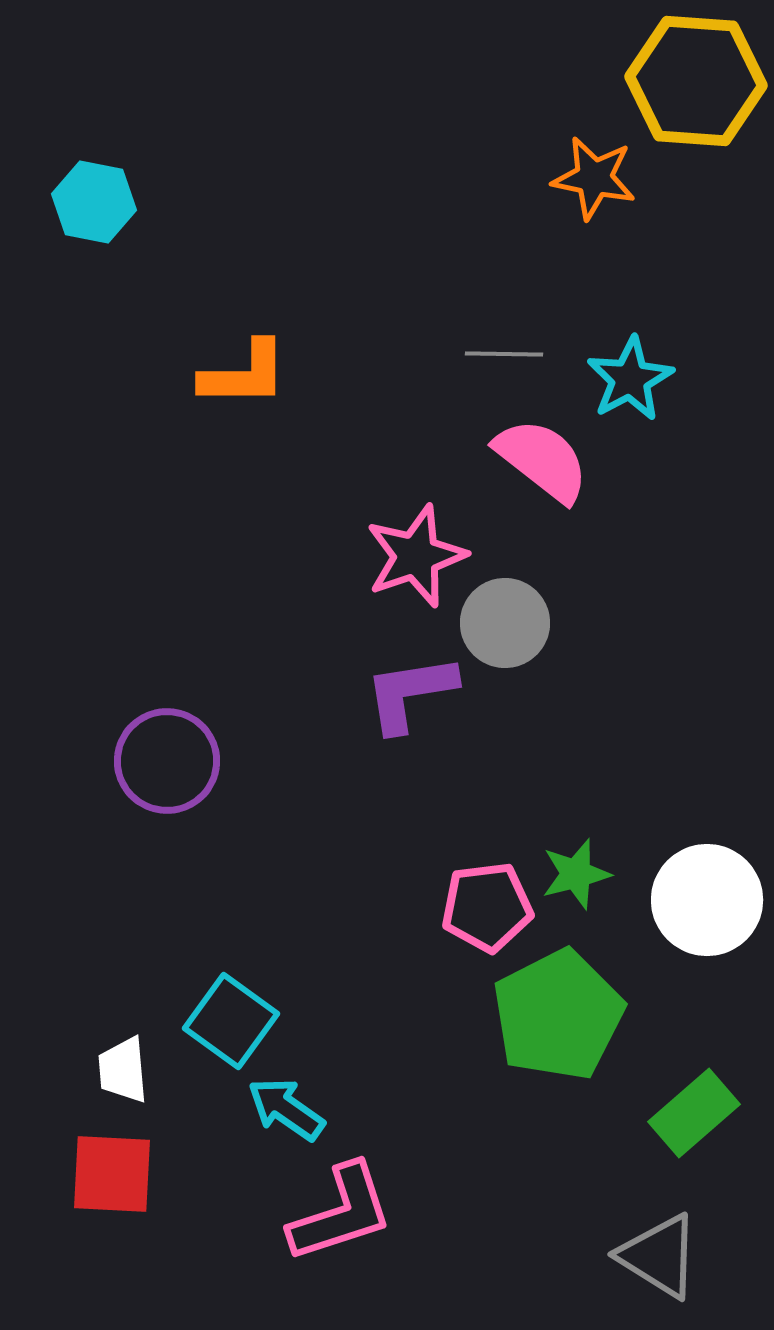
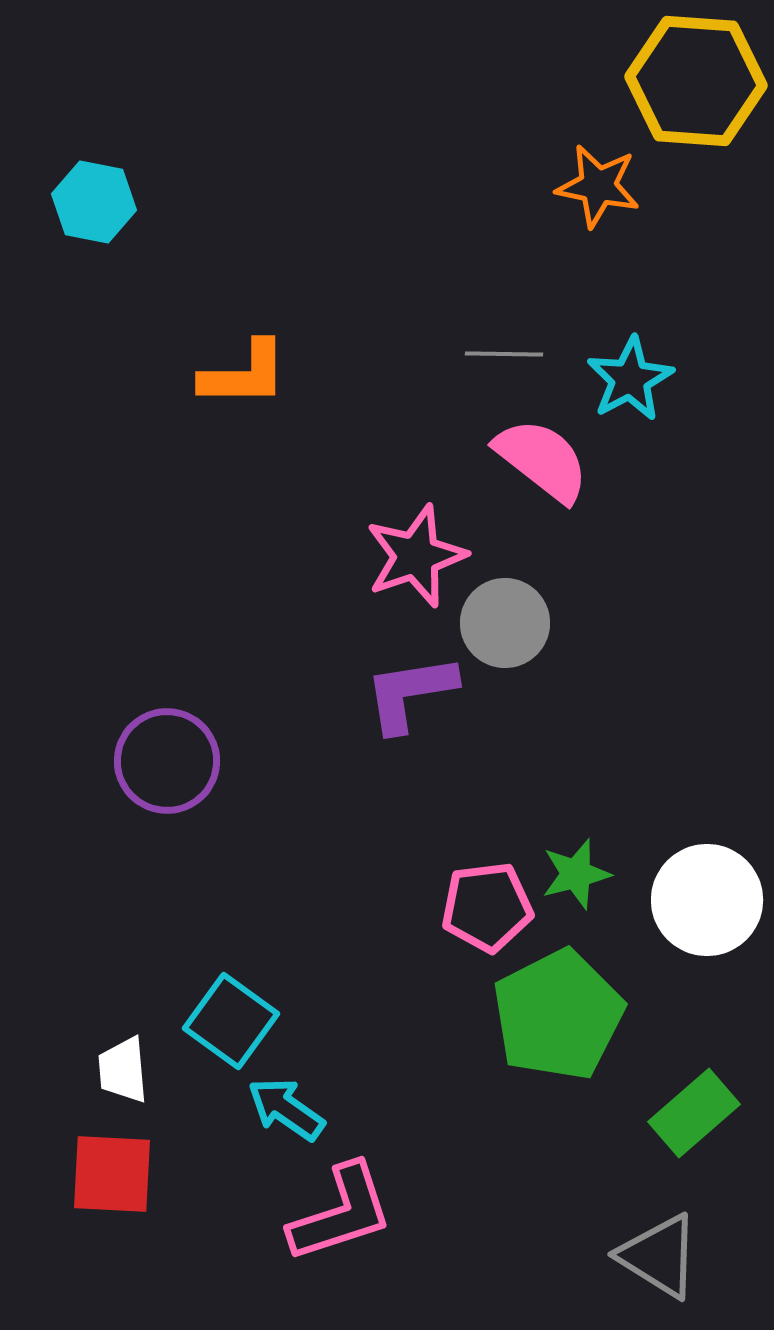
orange star: moved 4 px right, 8 px down
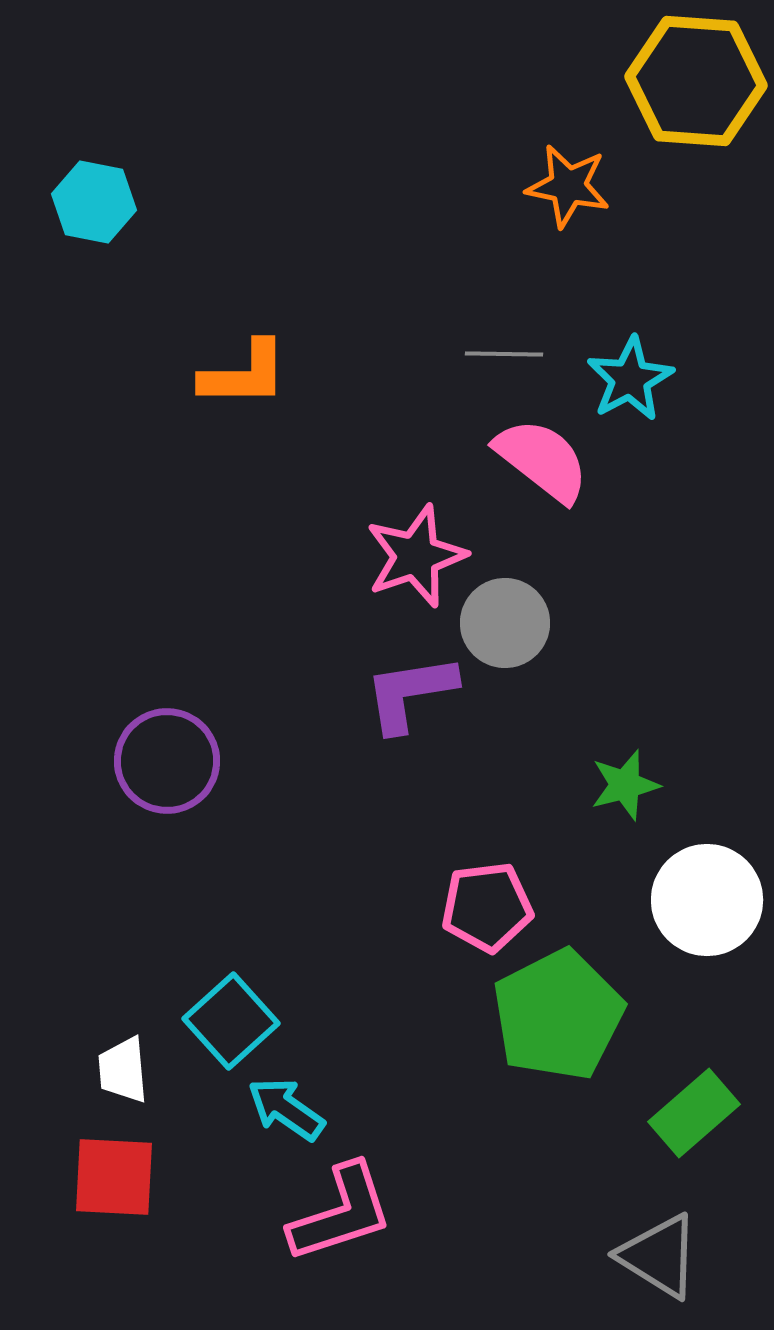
orange star: moved 30 px left
green star: moved 49 px right, 89 px up
cyan square: rotated 12 degrees clockwise
red square: moved 2 px right, 3 px down
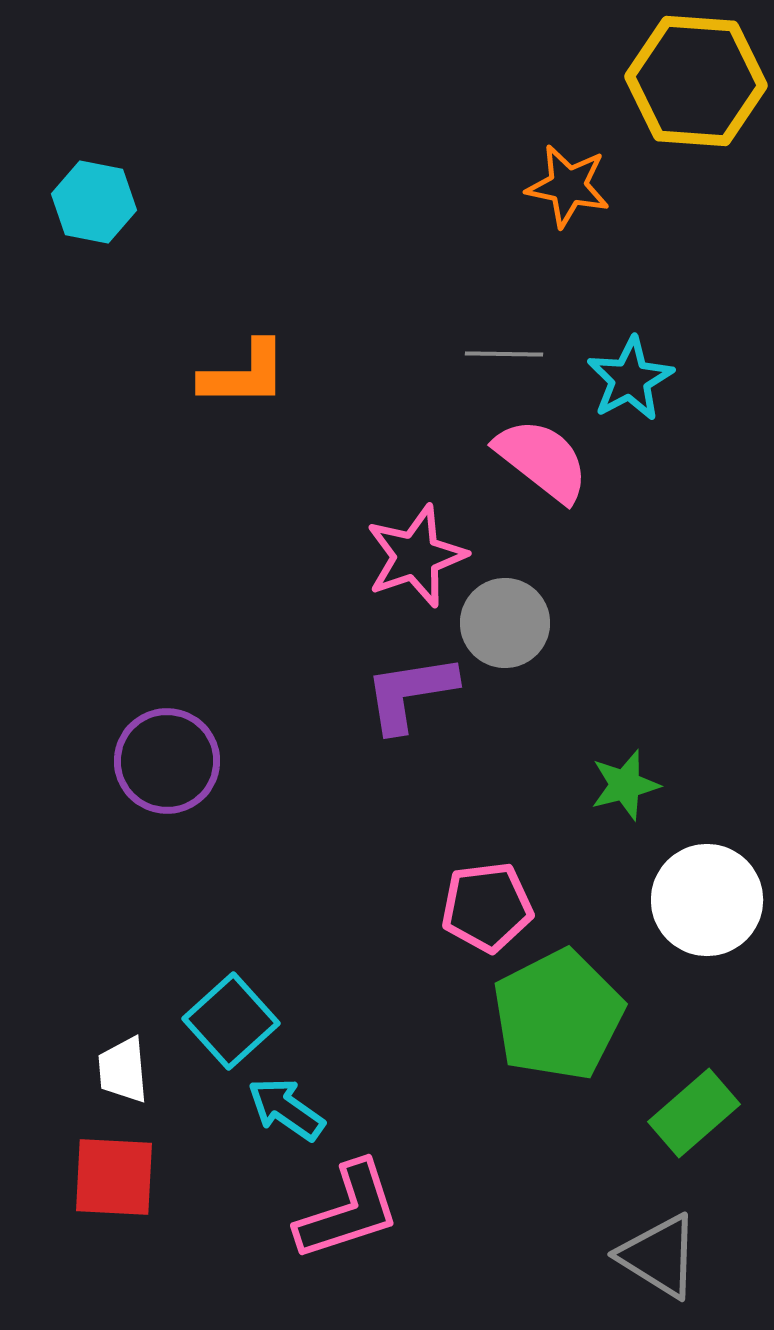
pink L-shape: moved 7 px right, 2 px up
